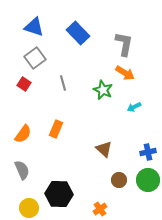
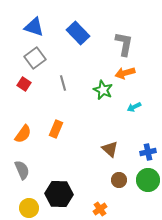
orange arrow: rotated 132 degrees clockwise
brown triangle: moved 6 px right
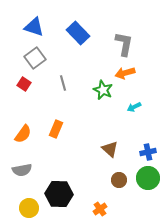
gray semicircle: rotated 102 degrees clockwise
green circle: moved 2 px up
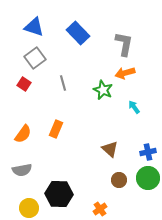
cyan arrow: rotated 80 degrees clockwise
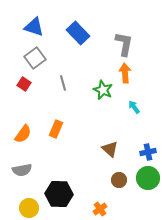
orange arrow: rotated 102 degrees clockwise
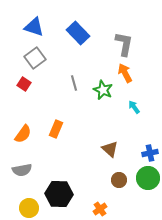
orange arrow: rotated 24 degrees counterclockwise
gray line: moved 11 px right
blue cross: moved 2 px right, 1 px down
